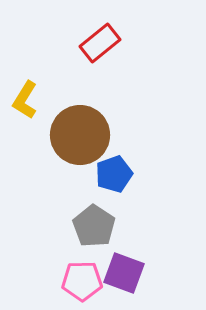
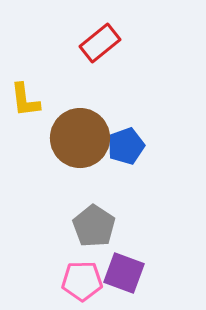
yellow L-shape: rotated 39 degrees counterclockwise
brown circle: moved 3 px down
blue pentagon: moved 12 px right, 28 px up
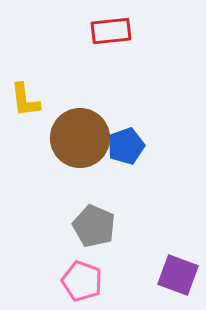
red rectangle: moved 11 px right, 12 px up; rotated 33 degrees clockwise
gray pentagon: rotated 9 degrees counterclockwise
purple square: moved 54 px right, 2 px down
pink pentagon: rotated 21 degrees clockwise
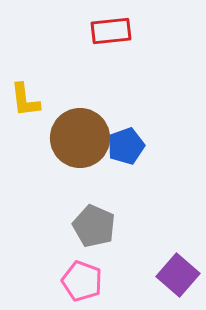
purple square: rotated 21 degrees clockwise
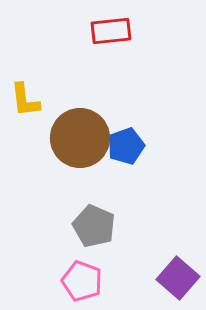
purple square: moved 3 px down
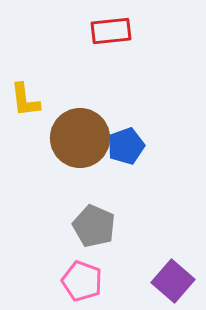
purple square: moved 5 px left, 3 px down
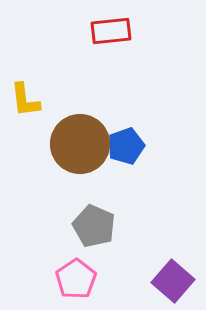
brown circle: moved 6 px down
pink pentagon: moved 6 px left, 2 px up; rotated 18 degrees clockwise
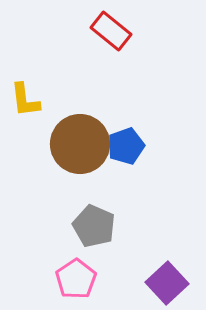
red rectangle: rotated 45 degrees clockwise
purple square: moved 6 px left, 2 px down; rotated 6 degrees clockwise
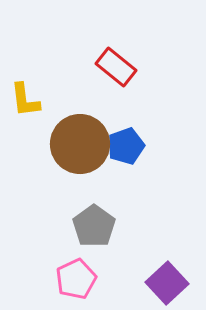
red rectangle: moved 5 px right, 36 px down
gray pentagon: rotated 12 degrees clockwise
pink pentagon: rotated 9 degrees clockwise
